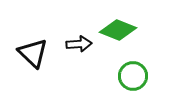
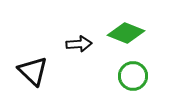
green diamond: moved 8 px right, 3 px down
black triangle: moved 18 px down
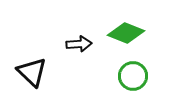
black triangle: moved 1 px left, 1 px down
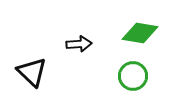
green diamond: moved 14 px right; rotated 12 degrees counterclockwise
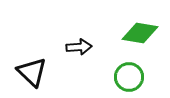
black arrow: moved 3 px down
green circle: moved 4 px left, 1 px down
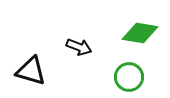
black arrow: rotated 25 degrees clockwise
black triangle: moved 1 px left, 1 px up; rotated 28 degrees counterclockwise
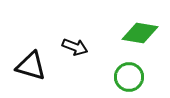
black arrow: moved 4 px left
black triangle: moved 5 px up
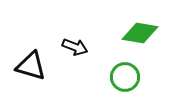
green circle: moved 4 px left
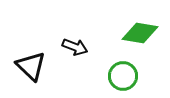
black triangle: rotated 28 degrees clockwise
green circle: moved 2 px left, 1 px up
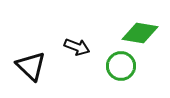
black arrow: moved 2 px right
green circle: moved 2 px left, 10 px up
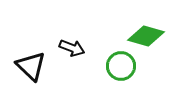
green diamond: moved 6 px right, 3 px down; rotated 6 degrees clockwise
black arrow: moved 5 px left, 1 px down
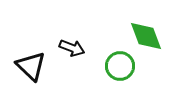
green diamond: rotated 54 degrees clockwise
green circle: moved 1 px left
